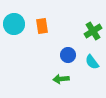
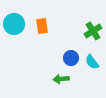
blue circle: moved 3 px right, 3 px down
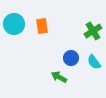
cyan semicircle: moved 2 px right
green arrow: moved 2 px left, 2 px up; rotated 35 degrees clockwise
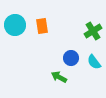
cyan circle: moved 1 px right, 1 px down
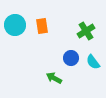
green cross: moved 7 px left
cyan semicircle: moved 1 px left
green arrow: moved 5 px left, 1 px down
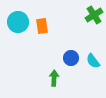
cyan circle: moved 3 px right, 3 px up
green cross: moved 8 px right, 16 px up
cyan semicircle: moved 1 px up
green arrow: rotated 63 degrees clockwise
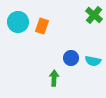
green cross: rotated 18 degrees counterclockwise
orange rectangle: rotated 28 degrees clockwise
cyan semicircle: rotated 42 degrees counterclockwise
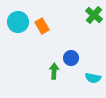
orange rectangle: rotated 49 degrees counterclockwise
cyan semicircle: moved 17 px down
green arrow: moved 7 px up
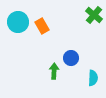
cyan semicircle: rotated 98 degrees counterclockwise
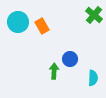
blue circle: moved 1 px left, 1 px down
